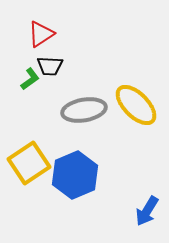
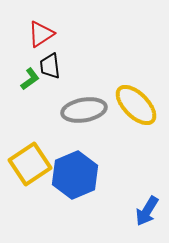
black trapezoid: rotated 80 degrees clockwise
yellow square: moved 1 px right, 1 px down
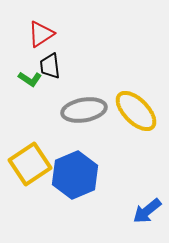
green L-shape: rotated 70 degrees clockwise
yellow ellipse: moved 6 px down
blue arrow: rotated 20 degrees clockwise
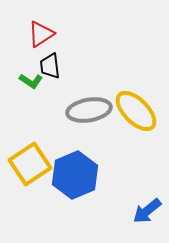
green L-shape: moved 1 px right, 2 px down
gray ellipse: moved 5 px right
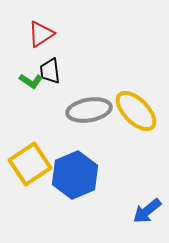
black trapezoid: moved 5 px down
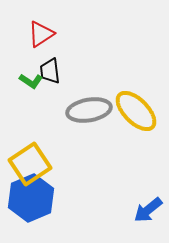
blue hexagon: moved 44 px left, 23 px down
blue arrow: moved 1 px right, 1 px up
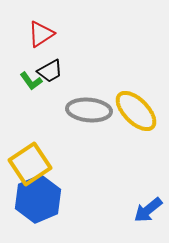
black trapezoid: rotated 112 degrees counterclockwise
green L-shape: rotated 20 degrees clockwise
gray ellipse: rotated 15 degrees clockwise
blue hexagon: moved 7 px right, 1 px down
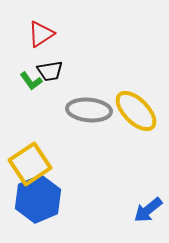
black trapezoid: rotated 20 degrees clockwise
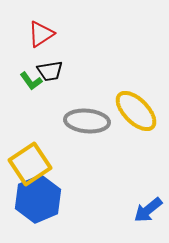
gray ellipse: moved 2 px left, 11 px down
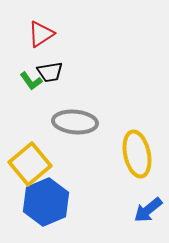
black trapezoid: moved 1 px down
yellow ellipse: moved 1 px right, 43 px down; rotated 33 degrees clockwise
gray ellipse: moved 12 px left, 1 px down
yellow square: rotated 6 degrees counterclockwise
blue hexagon: moved 8 px right, 3 px down
